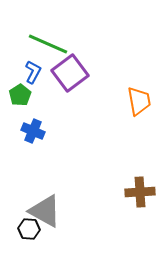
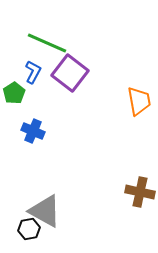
green line: moved 1 px left, 1 px up
purple square: rotated 15 degrees counterclockwise
green pentagon: moved 6 px left, 2 px up
brown cross: rotated 16 degrees clockwise
black hexagon: rotated 15 degrees counterclockwise
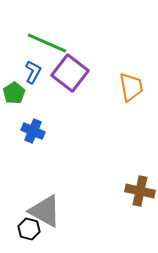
orange trapezoid: moved 8 px left, 14 px up
brown cross: moved 1 px up
black hexagon: rotated 25 degrees clockwise
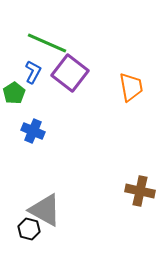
gray triangle: moved 1 px up
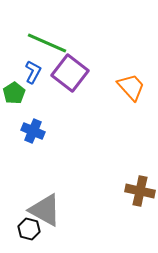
orange trapezoid: rotated 32 degrees counterclockwise
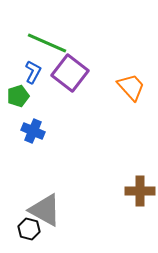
green pentagon: moved 4 px right, 3 px down; rotated 15 degrees clockwise
brown cross: rotated 12 degrees counterclockwise
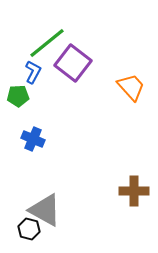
green line: rotated 63 degrees counterclockwise
purple square: moved 3 px right, 10 px up
green pentagon: rotated 15 degrees clockwise
blue cross: moved 8 px down
brown cross: moved 6 px left
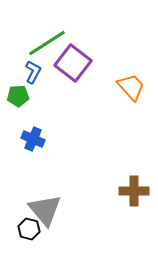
green line: rotated 6 degrees clockwise
gray triangle: rotated 21 degrees clockwise
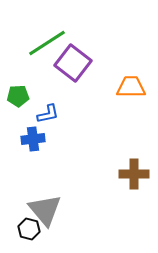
blue L-shape: moved 15 px right, 42 px down; rotated 50 degrees clockwise
orange trapezoid: rotated 48 degrees counterclockwise
blue cross: rotated 30 degrees counterclockwise
brown cross: moved 17 px up
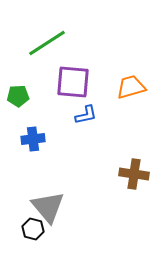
purple square: moved 19 px down; rotated 33 degrees counterclockwise
orange trapezoid: rotated 16 degrees counterclockwise
blue L-shape: moved 38 px right, 1 px down
brown cross: rotated 8 degrees clockwise
gray triangle: moved 3 px right, 3 px up
black hexagon: moved 4 px right
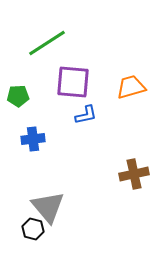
brown cross: rotated 20 degrees counterclockwise
